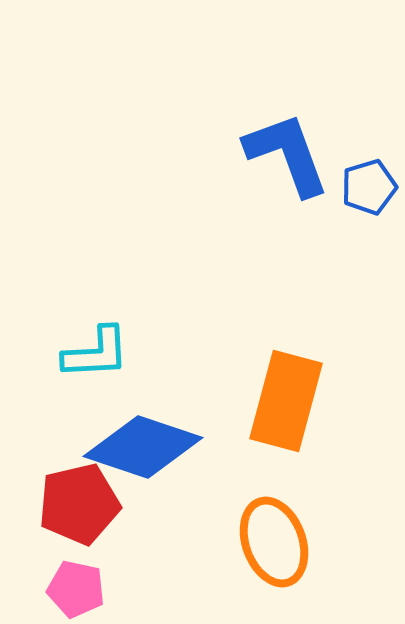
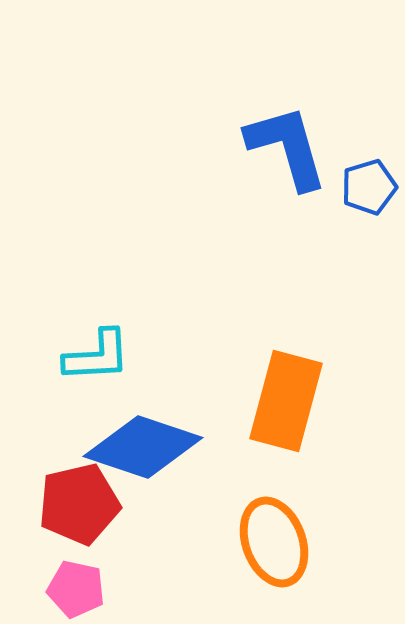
blue L-shape: moved 7 px up; rotated 4 degrees clockwise
cyan L-shape: moved 1 px right, 3 px down
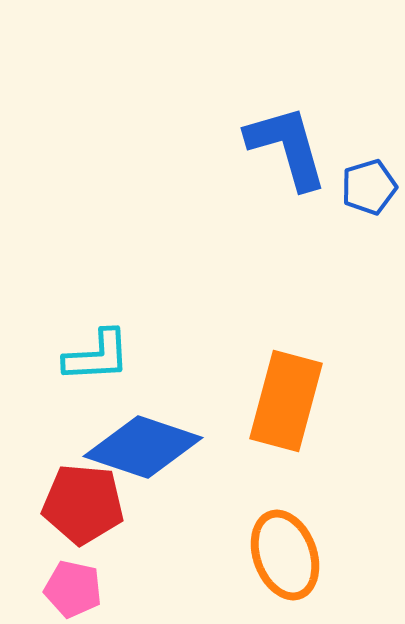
red pentagon: moved 4 px right; rotated 18 degrees clockwise
orange ellipse: moved 11 px right, 13 px down
pink pentagon: moved 3 px left
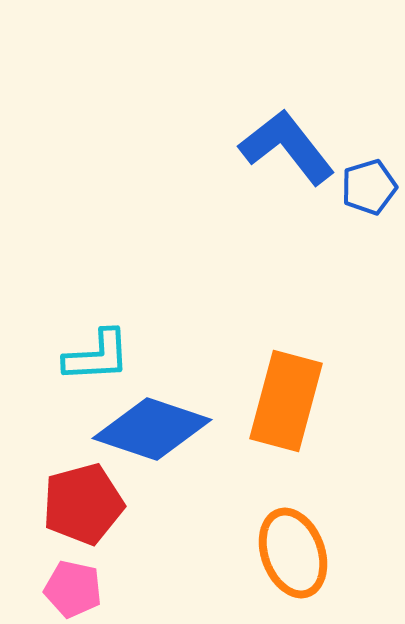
blue L-shape: rotated 22 degrees counterclockwise
blue diamond: moved 9 px right, 18 px up
red pentagon: rotated 20 degrees counterclockwise
orange ellipse: moved 8 px right, 2 px up
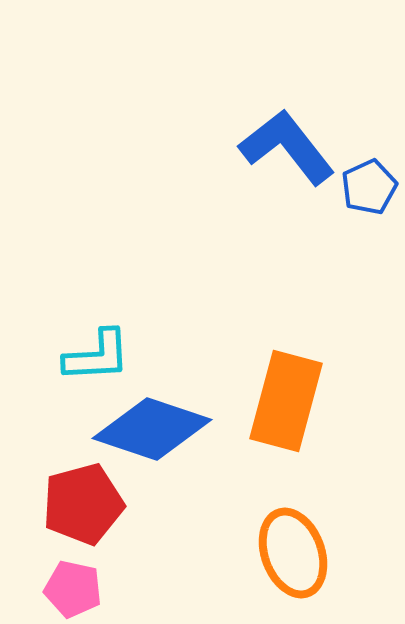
blue pentagon: rotated 8 degrees counterclockwise
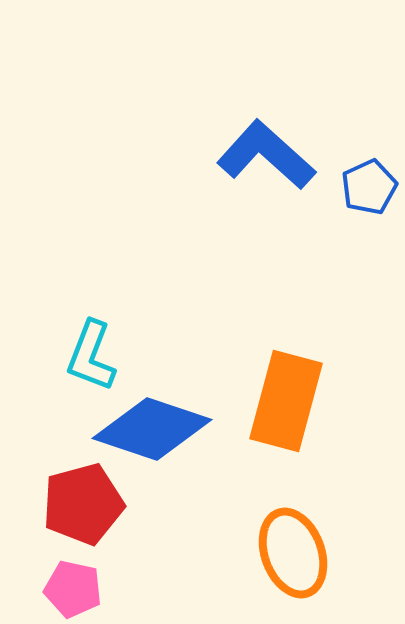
blue L-shape: moved 21 px left, 8 px down; rotated 10 degrees counterclockwise
cyan L-shape: moved 6 px left; rotated 114 degrees clockwise
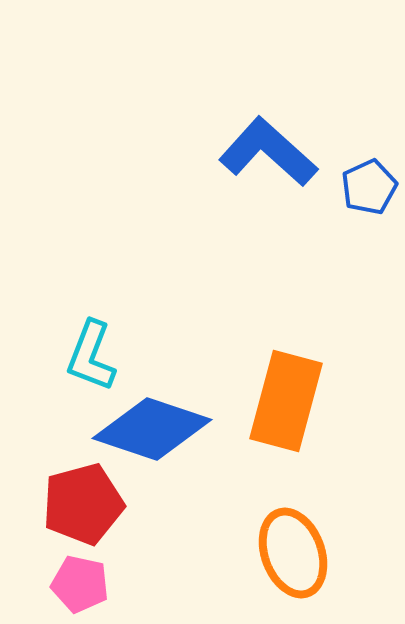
blue L-shape: moved 2 px right, 3 px up
pink pentagon: moved 7 px right, 5 px up
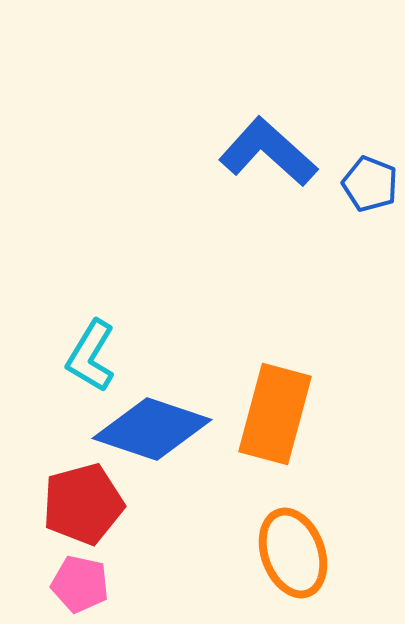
blue pentagon: moved 1 px right, 3 px up; rotated 26 degrees counterclockwise
cyan L-shape: rotated 10 degrees clockwise
orange rectangle: moved 11 px left, 13 px down
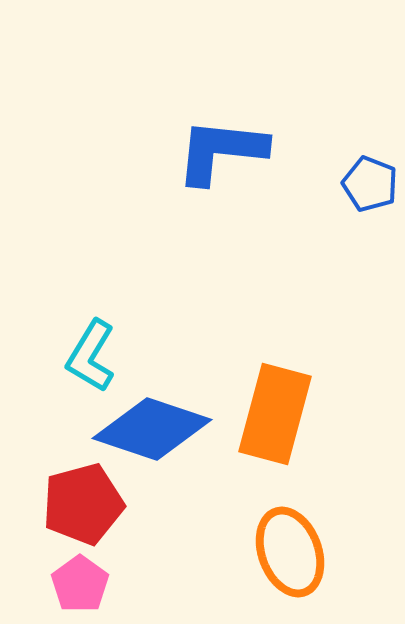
blue L-shape: moved 47 px left, 1 px up; rotated 36 degrees counterclockwise
orange ellipse: moved 3 px left, 1 px up
pink pentagon: rotated 24 degrees clockwise
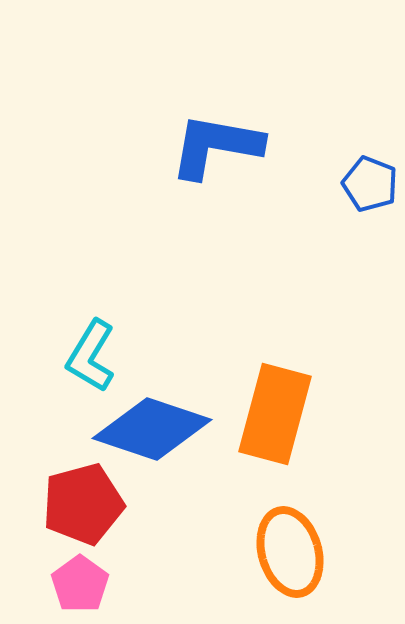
blue L-shape: moved 5 px left, 5 px up; rotated 4 degrees clockwise
orange ellipse: rotated 4 degrees clockwise
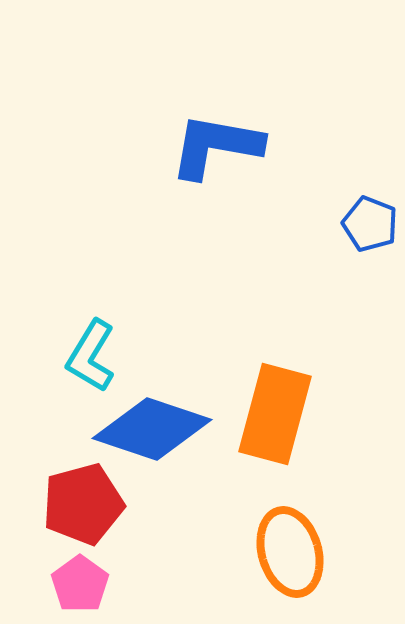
blue pentagon: moved 40 px down
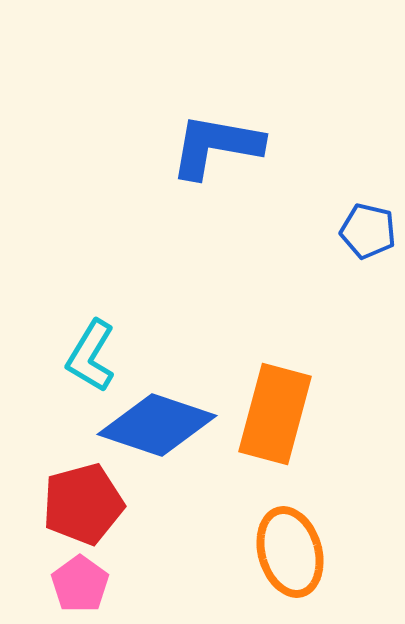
blue pentagon: moved 2 px left, 7 px down; rotated 8 degrees counterclockwise
blue diamond: moved 5 px right, 4 px up
